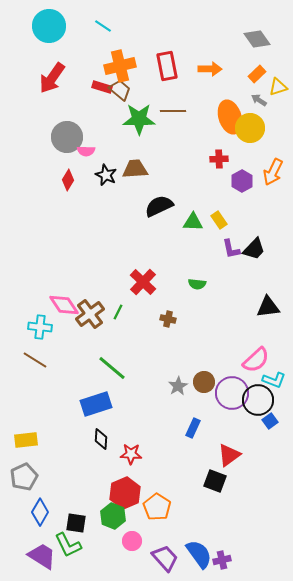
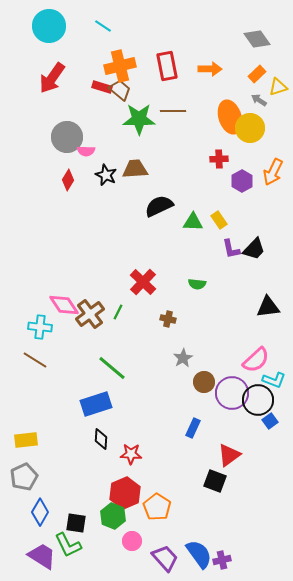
gray star at (178, 386): moved 5 px right, 28 px up
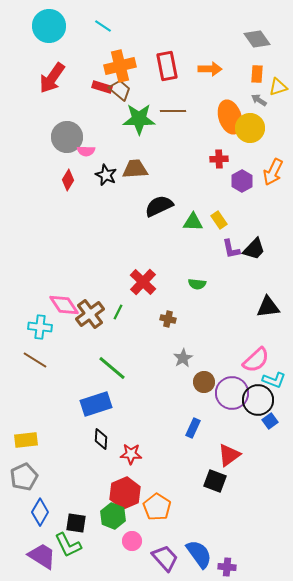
orange rectangle at (257, 74): rotated 42 degrees counterclockwise
purple cross at (222, 560): moved 5 px right, 7 px down; rotated 18 degrees clockwise
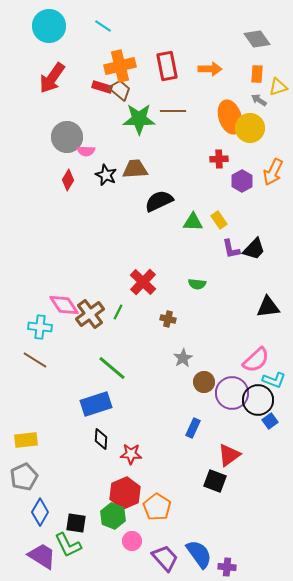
black semicircle at (159, 206): moved 5 px up
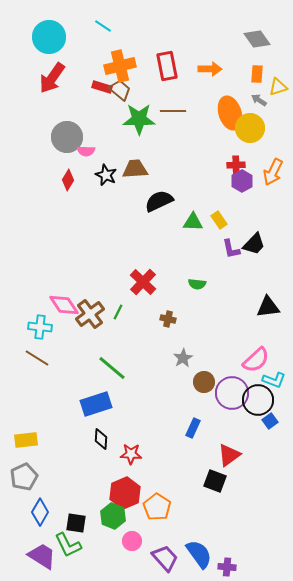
cyan circle at (49, 26): moved 11 px down
orange ellipse at (230, 117): moved 4 px up
red cross at (219, 159): moved 17 px right, 6 px down
black trapezoid at (254, 249): moved 5 px up
brown line at (35, 360): moved 2 px right, 2 px up
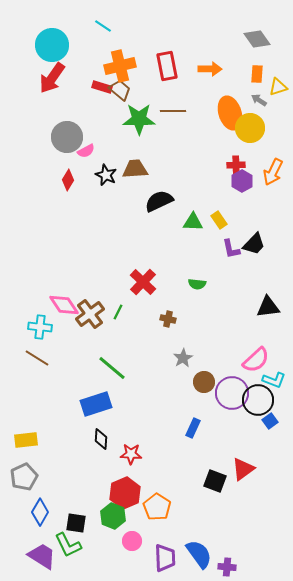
cyan circle at (49, 37): moved 3 px right, 8 px down
pink semicircle at (86, 151): rotated 30 degrees counterclockwise
red triangle at (229, 455): moved 14 px right, 14 px down
purple trapezoid at (165, 558): rotated 40 degrees clockwise
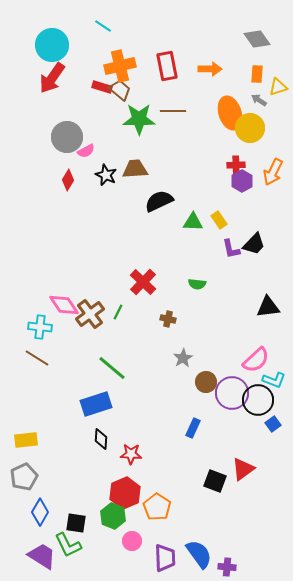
brown circle at (204, 382): moved 2 px right
blue square at (270, 421): moved 3 px right, 3 px down
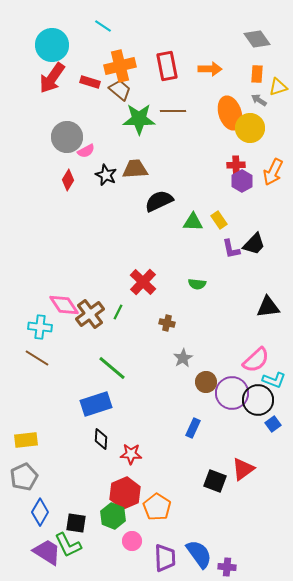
red rectangle at (102, 87): moved 12 px left, 5 px up
brown cross at (168, 319): moved 1 px left, 4 px down
purple trapezoid at (42, 556): moved 5 px right, 4 px up
